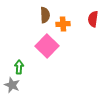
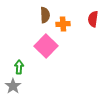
pink square: moved 1 px left
gray star: moved 1 px right, 1 px down; rotated 14 degrees clockwise
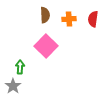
orange cross: moved 6 px right, 5 px up
green arrow: moved 1 px right
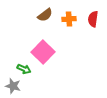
brown semicircle: rotated 56 degrees clockwise
pink square: moved 3 px left, 6 px down
green arrow: moved 4 px right, 2 px down; rotated 112 degrees clockwise
gray star: rotated 21 degrees counterclockwise
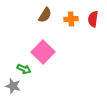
brown semicircle: rotated 21 degrees counterclockwise
orange cross: moved 2 px right
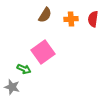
pink square: rotated 10 degrees clockwise
gray star: moved 1 px left, 1 px down
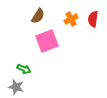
brown semicircle: moved 7 px left, 1 px down
orange cross: rotated 24 degrees counterclockwise
pink square: moved 4 px right, 11 px up; rotated 15 degrees clockwise
gray star: moved 4 px right
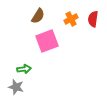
green arrow: rotated 32 degrees counterclockwise
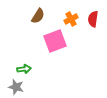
pink square: moved 8 px right
